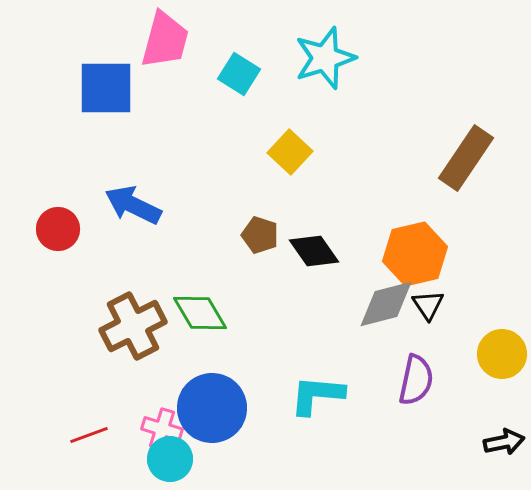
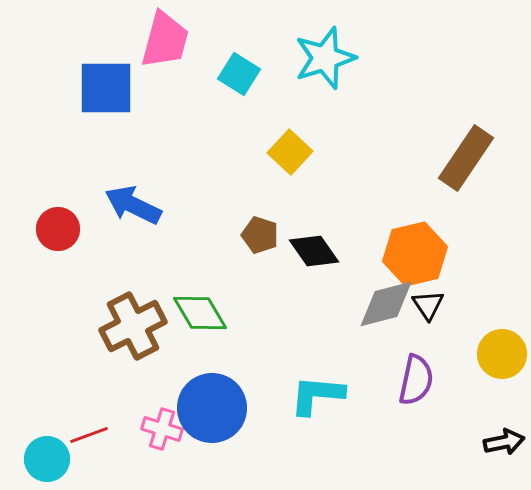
cyan circle: moved 123 px left
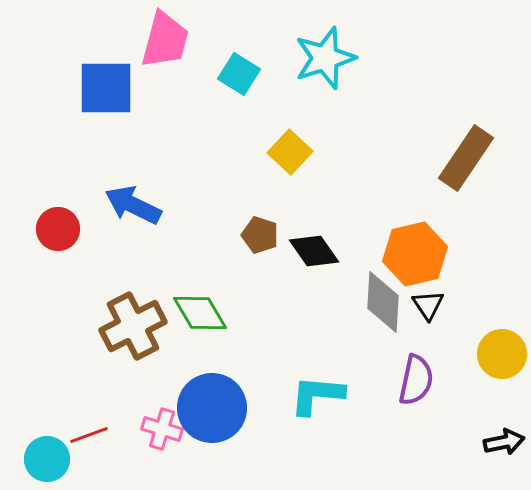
gray diamond: moved 3 px left, 2 px up; rotated 72 degrees counterclockwise
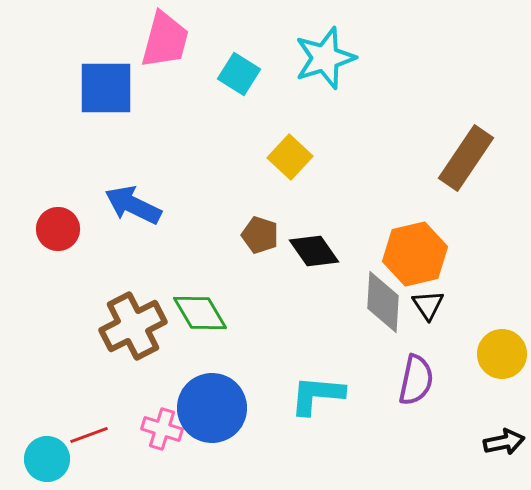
yellow square: moved 5 px down
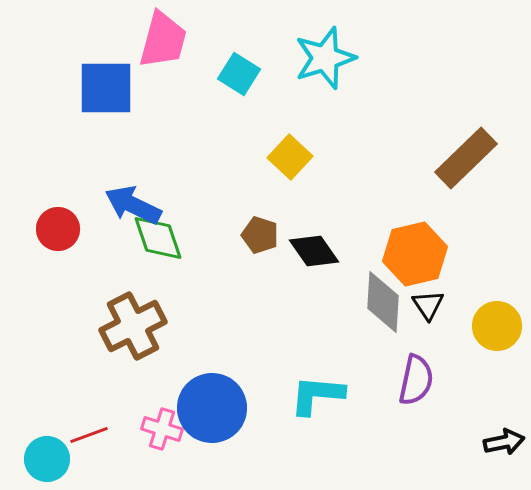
pink trapezoid: moved 2 px left
brown rectangle: rotated 12 degrees clockwise
green diamond: moved 42 px left, 75 px up; rotated 12 degrees clockwise
yellow circle: moved 5 px left, 28 px up
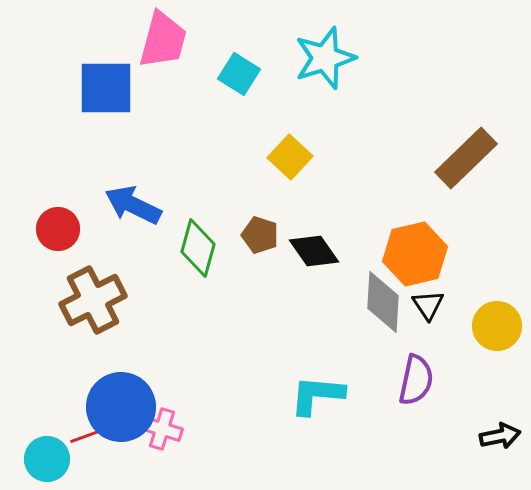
green diamond: moved 40 px right, 10 px down; rotated 34 degrees clockwise
brown cross: moved 40 px left, 26 px up
blue circle: moved 91 px left, 1 px up
black arrow: moved 4 px left, 6 px up
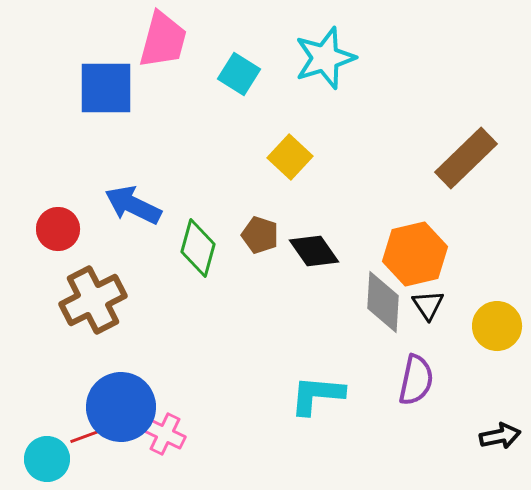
pink cross: moved 3 px right, 5 px down; rotated 9 degrees clockwise
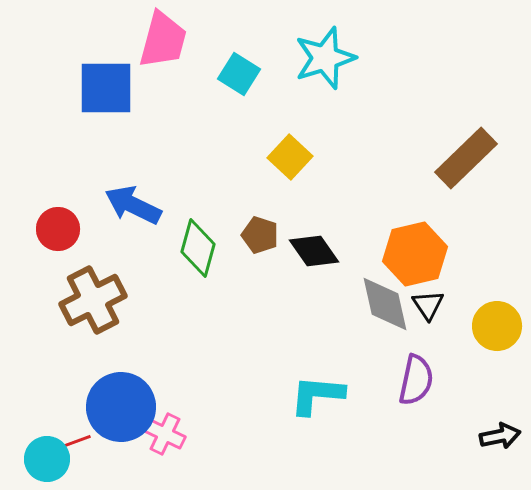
gray diamond: moved 2 px right, 2 px down; rotated 16 degrees counterclockwise
red line: moved 17 px left, 8 px down
